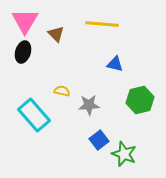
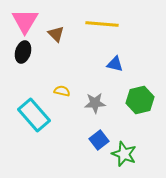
gray star: moved 6 px right, 2 px up
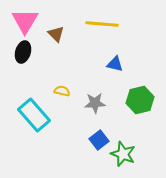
green star: moved 1 px left
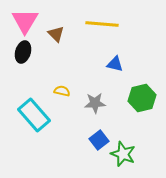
green hexagon: moved 2 px right, 2 px up
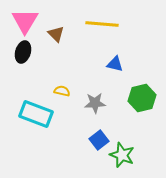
cyan rectangle: moved 2 px right, 1 px up; rotated 28 degrees counterclockwise
green star: moved 1 px left, 1 px down
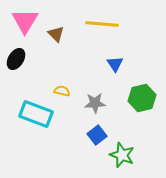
black ellipse: moved 7 px left, 7 px down; rotated 15 degrees clockwise
blue triangle: rotated 42 degrees clockwise
blue square: moved 2 px left, 5 px up
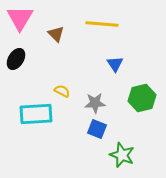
pink triangle: moved 5 px left, 3 px up
yellow semicircle: rotated 14 degrees clockwise
cyan rectangle: rotated 24 degrees counterclockwise
blue square: moved 6 px up; rotated 30 degrees counterclockwise
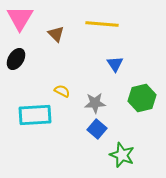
cyan rectangle: moved 1 px left, 1 px down
blue square: rotated 18 degrees clockwise
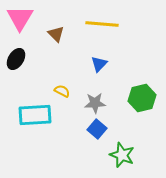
blue triangle: moved 16 px left; rotated 18 degrees clockwise
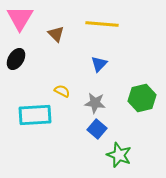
gray star: rotated 10 degrees clockwise
green star: moved 3 px left
